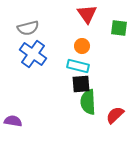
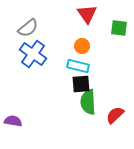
gray semicircle: rotated 25 degrees counterclockwise
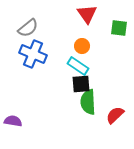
blue cross: rotated 12 degrees counterclockwise
cyan rectangle: rotated 20 degrees clockwise
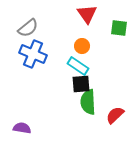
purple semicircle: moved 9 px right, 7 px down
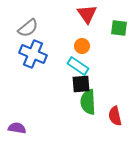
red semicircle: moved 1 px down; rotated 60 degrees counterclockwise
purple semicircle: moved 5 px left
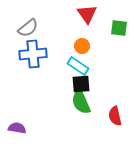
blue cross: rotated 28 degrees counterclockwise
green semicircle: moved 7 px left; rotated 20 degrees counterclockwise
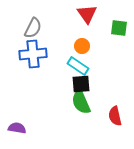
gray semicircle: moved 5 px right; rotated 25 degrees counterclockwise
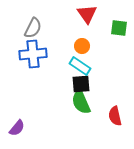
cyan rectangle: moved 2 px right
purple semicircle: rotated 120 degrees clockwise
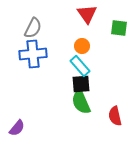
cyan rectangle: rotated 15 degrees clockwise
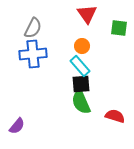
red semicircle: rotated 120 degrees clockwise
purple semicircle: moved 2 px up
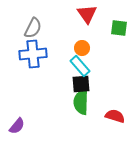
orange circle: moved 2 px down
green semicircle: rotated 25 degrees clockwise
